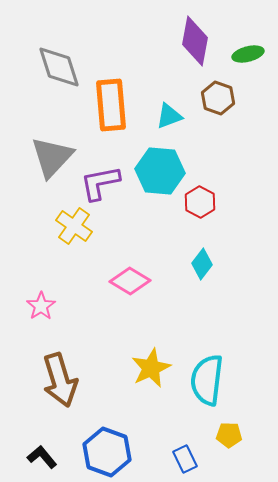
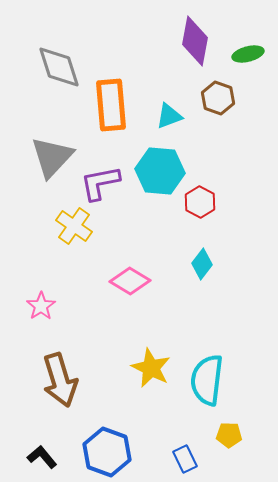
yellow star: rotated 21 degrees counterclockwise
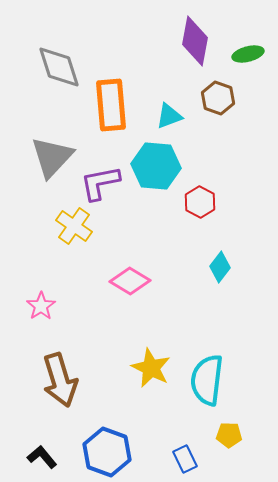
cyan hexagon: moved 4 px left, 5 px up
cyan diamond: moved 18 px right, 3 px down
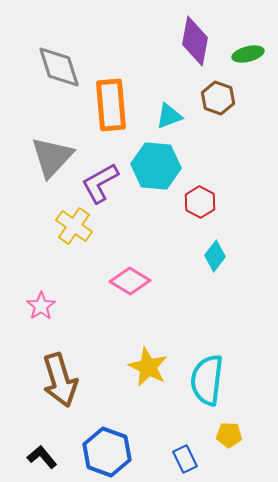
purple L-shape: rotated 18 degrees counterclockwise
cyan diamond: moved 5 px left, 11 px up
yellow star: moved 3 px left, 1 px up
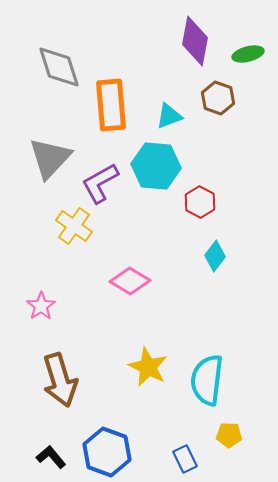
gray triangle: moved 2 px left, 1 px down
black L-shape: moved 9 px right
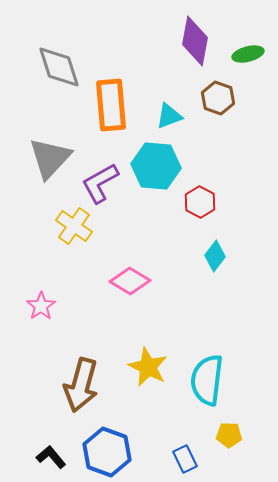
brown arrow: moved 21 px right, 5 px down; rotated 32 degrees clockwise
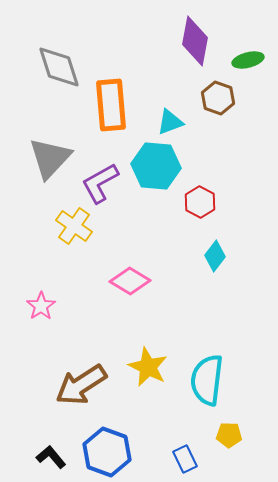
green ellipse: moved 6 px down
cyan triangle: moved 1 px right, 6 px down
brown arrow: rotated 42 degrees clockwise
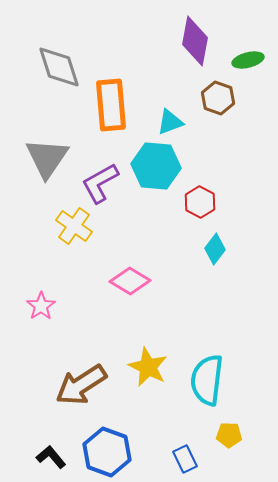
gray triangle: moved 3 px left; rotated 9 degrees counterclockwise
cyan diamond: moved 7 px up
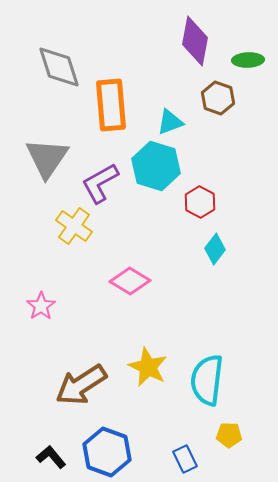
green ellipse: rotated 12 degrees clockwise
cyan hexagon: rotated 12 degrees clockwise
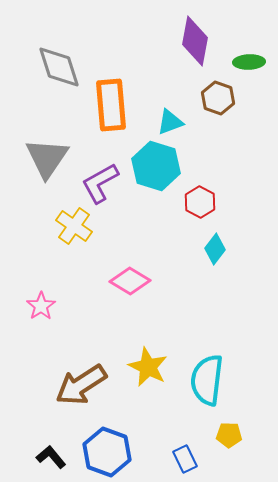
green ellipse: moved 1 px right, 2 px down
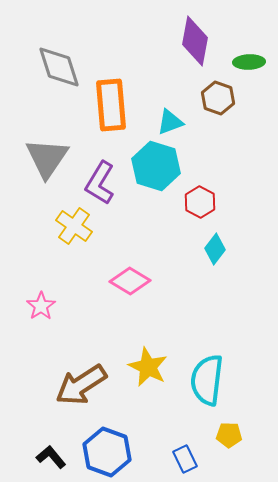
purple L-shape: rotated 30 degrees counterclockwise
